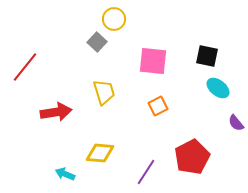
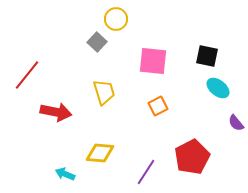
yellow circle: moved 2 px right
red line: moved 2 px right, 8 px down
red arrow: rotated 20 degrees clockwise
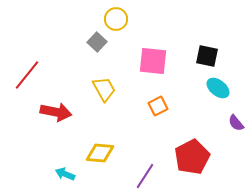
yellow trapezoid: moved 3 px up; rotated 12 degrees counterclockwise
purple line: moved 1 px left, 4 px down
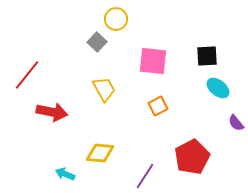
black square: rotated 15 degrees counterclockwise
red arrow: moved 4 px left
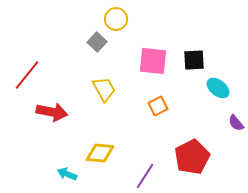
black square: moved 13 px left, 4 px down
cyan arrow: moved 2 px right
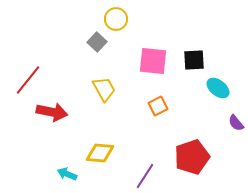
red line: moved 1 px right, 5 px down
red pentagon: rotated 8 degrees clockwise
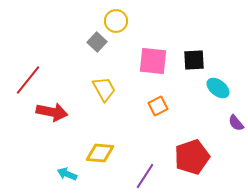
yellow circle: moved 2 px down
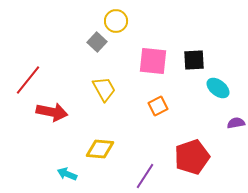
purple semicircle: rotated 120 degrees clockwise
yellow diamond: moved 4 px up
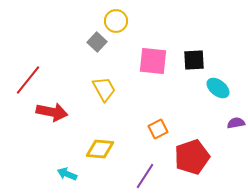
orange square: moved 23 px down
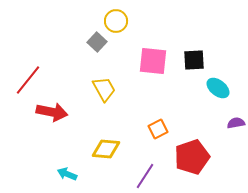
yellow diamond: moved 6 px right
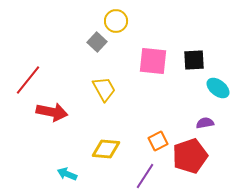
purple semicircle: moved 31 px left
orange square: moved 12 px down
red pentagon: moved 2 px left, 1 px up
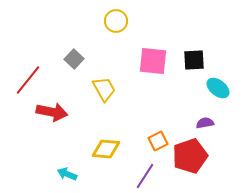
gray square: moved 23 px left, 17 px down
